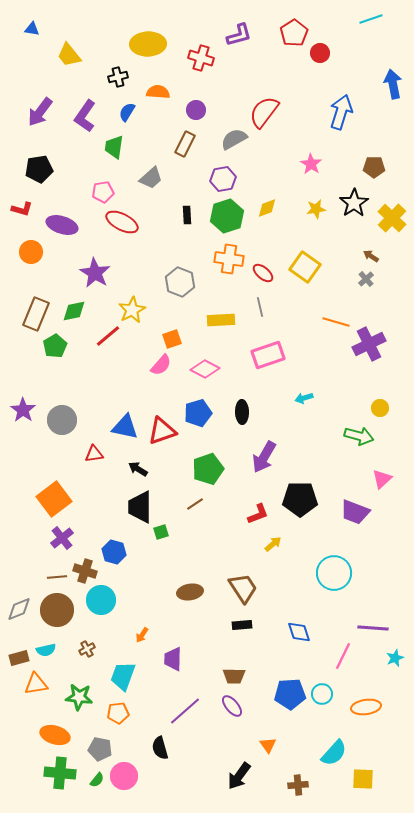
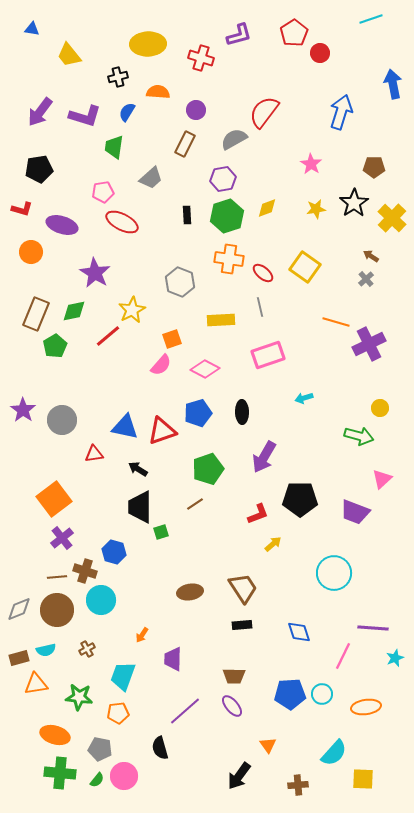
purple L-shape at (85, 116): rotated 108 degrees counterclockwise
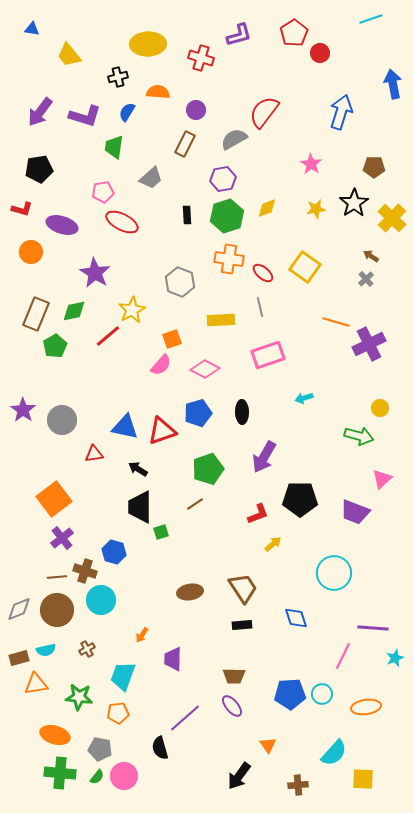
blue diamond at (299, 632): moved 3 px left, 14 px up
purple line at (185, 711): moved 7 px down
green semicircle at (97, 780): moved 3 px up
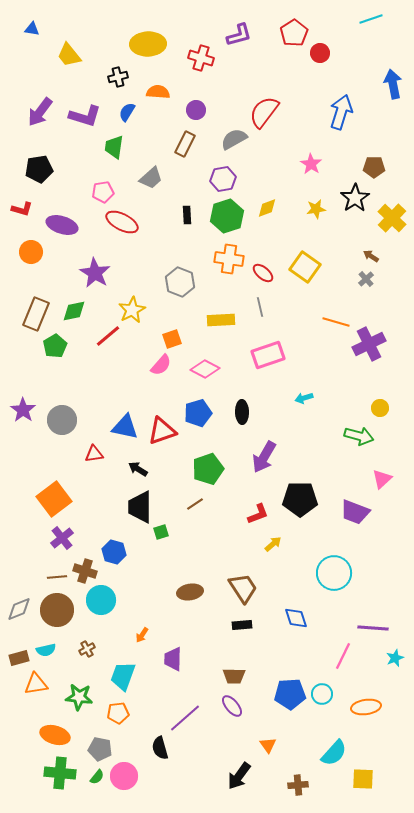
black star at (354, 203): moved 1 px right, 5 px up
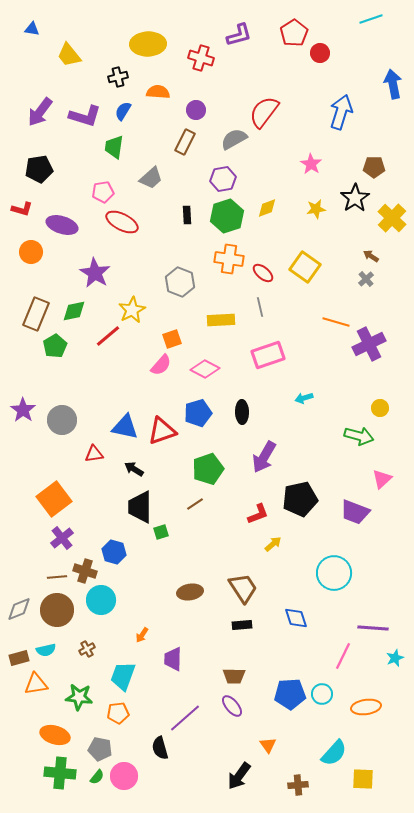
blue semicircle at (127, 112): moved 4 px left, 1 px up
brown rectangle at (185, 144): moved 2 px up
black arrow at (138, 469): moved 4 px left
black pentagon at (300, 499): rotated 12 degrees counterclockwise
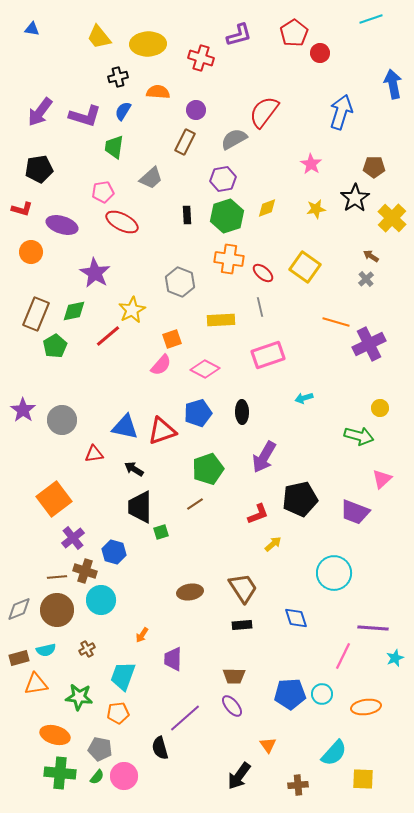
yellow trapezoid at (69, 55): moved 30 px right, 18 px up
purple cross at (62, 538): moved 11 px right
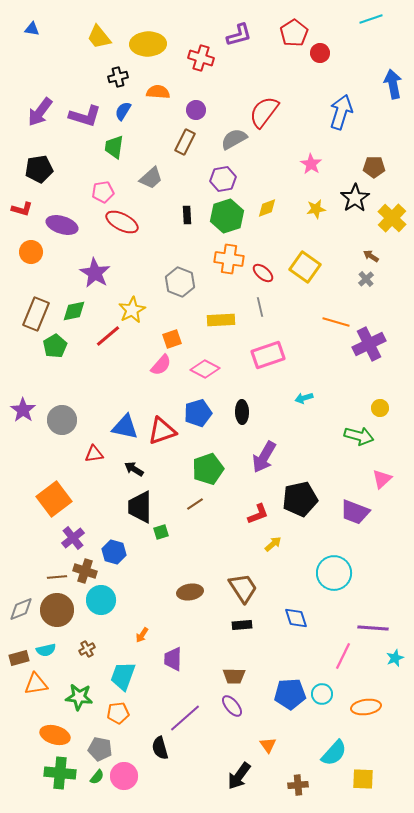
gray diamond at (19, 609): moved 2 px right
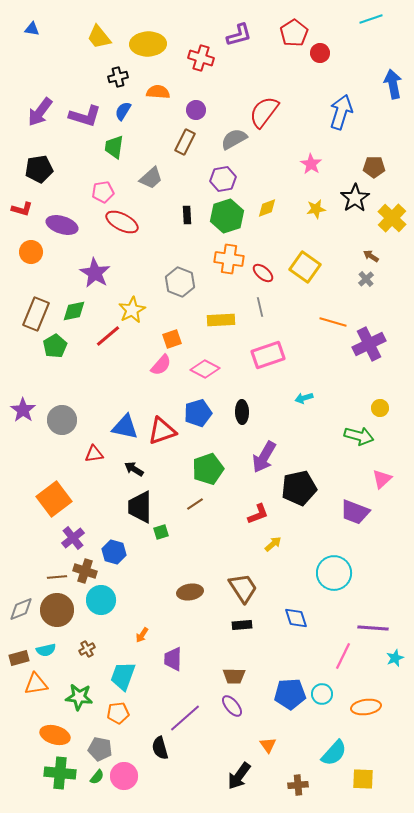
orange line at (336, 322): moved 3 px left
black pentagon at (300, 499): moved 1 px left, 11 px up
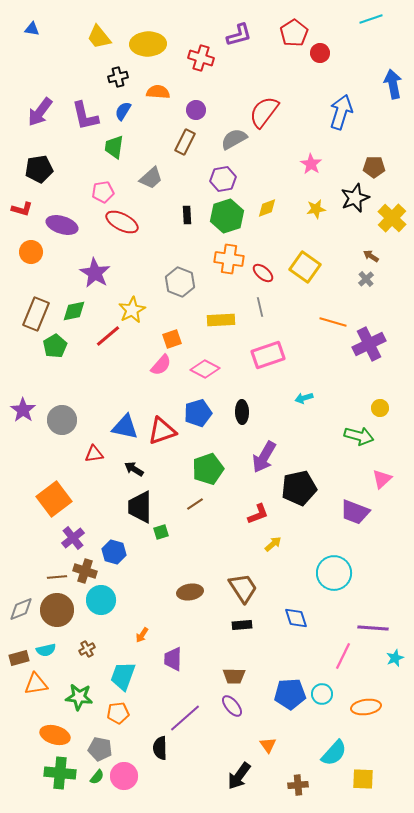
purple L-shape at (85, 116): rotated 60 degrees clockwise
black star at (355, 198): rotated 12 degrees clockwise
black semicircle at (160, 748): rotated 15 degrees clockwise
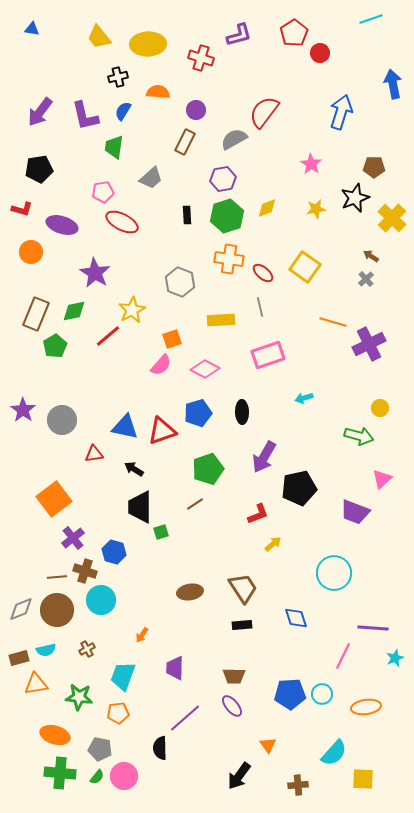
purple trapezoid at (173, 659): moved 2 px right, 9 px down
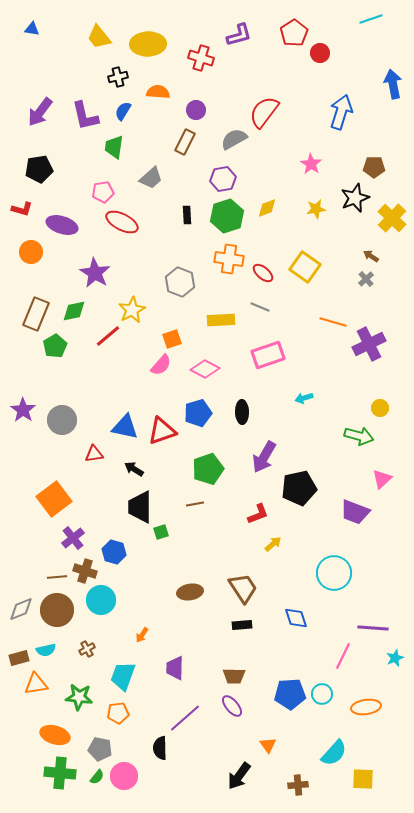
gray line at (260, 307): rotated 54 degrees counterclockwise
brown line at (195, 504): rotated 24 degrees clockwise
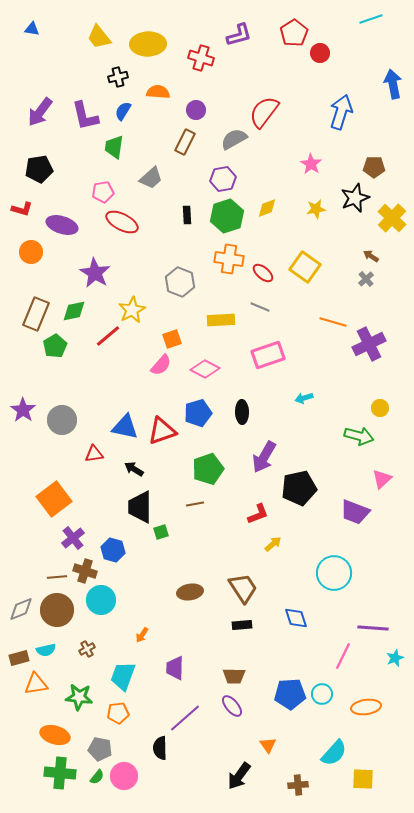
blue hexagon at (114, 552): moved 1 px left, 2 px up
